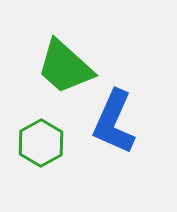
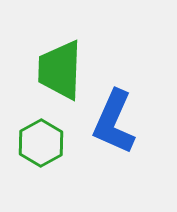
green trapezoid: moved 5 px left, 3 px down; rotated 50 degrees clockwise
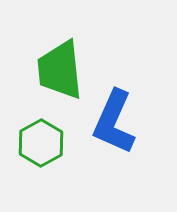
green trapezoid: rotated 8 degrees counterclockwise
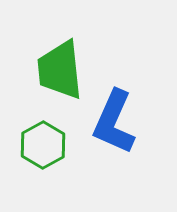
green hexagon: moved 2 px right, 2 px down
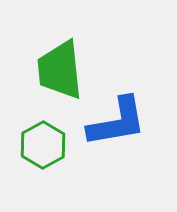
blue L-shape: moved 3 px right; rotated 124 degrees counterclockwise
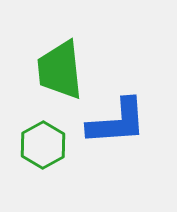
blue L-shape: rotated 6 degrees clockwise
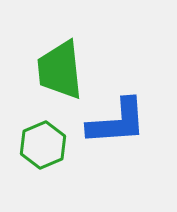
green hexagon: rotated 6 degrees clockwise
